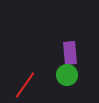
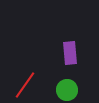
green circle: moved 15 px down
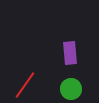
green circle: moved 4 px right, 1 px up
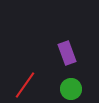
purple rectangle: moved 3 px left; rotated 15 degrees counterclockwise
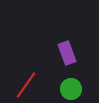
red line: moved 1 px right
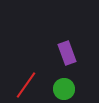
green circle: moved 7 px left
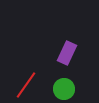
purple rectangle: rotated 45 degrees clockwise
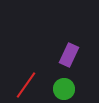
purple rectangle: moved 2 px right, 2 px down
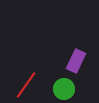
purple rectangle: moved 7 px right, 6 px down
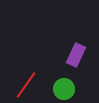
purple rectangle: moved 6 px up
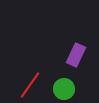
red line: moved 4 px right
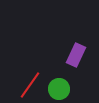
green circle: moved 5 px left
